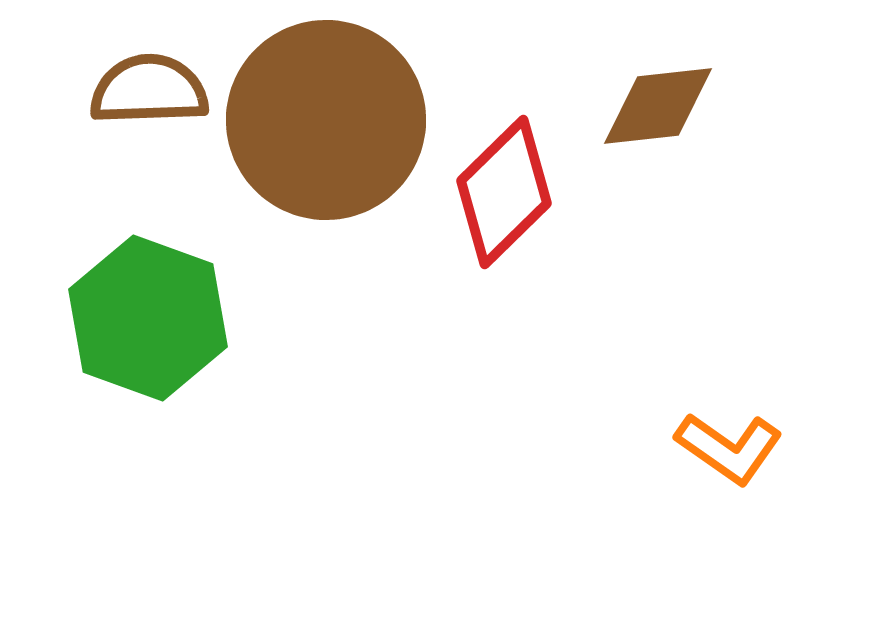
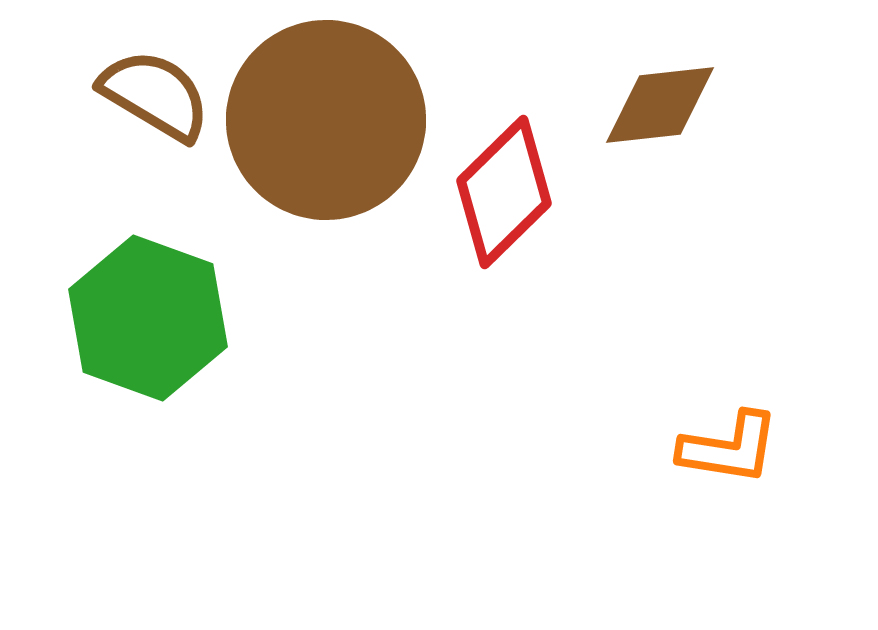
brown semicircle: moved 6 px right, 5 px down; rotated 33 degrees clockwise
brown diamond: moved 2 px right, 1 px up
orange L-shape: rotated 26 degrees counterclockwise
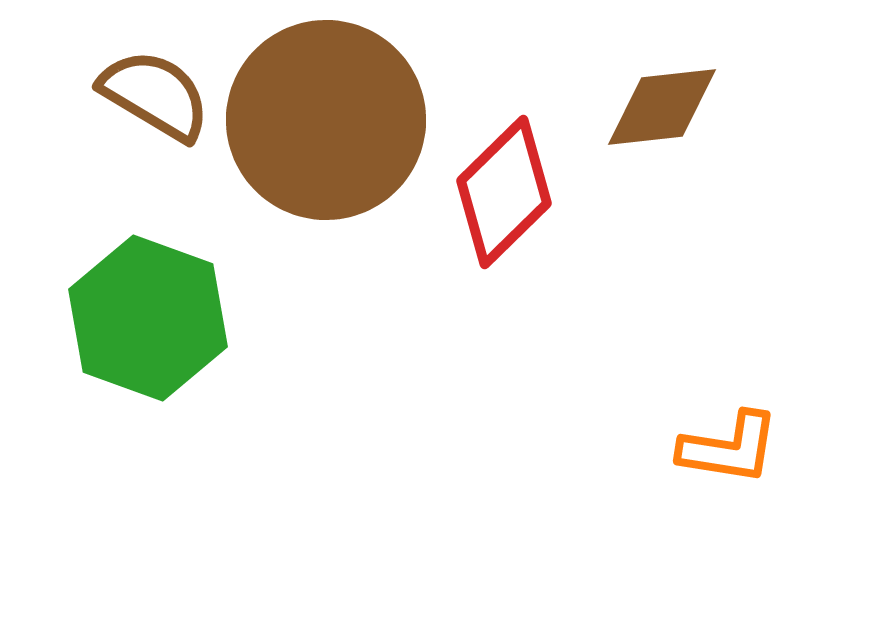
brown diamond: moved 2 px right, 2 px down
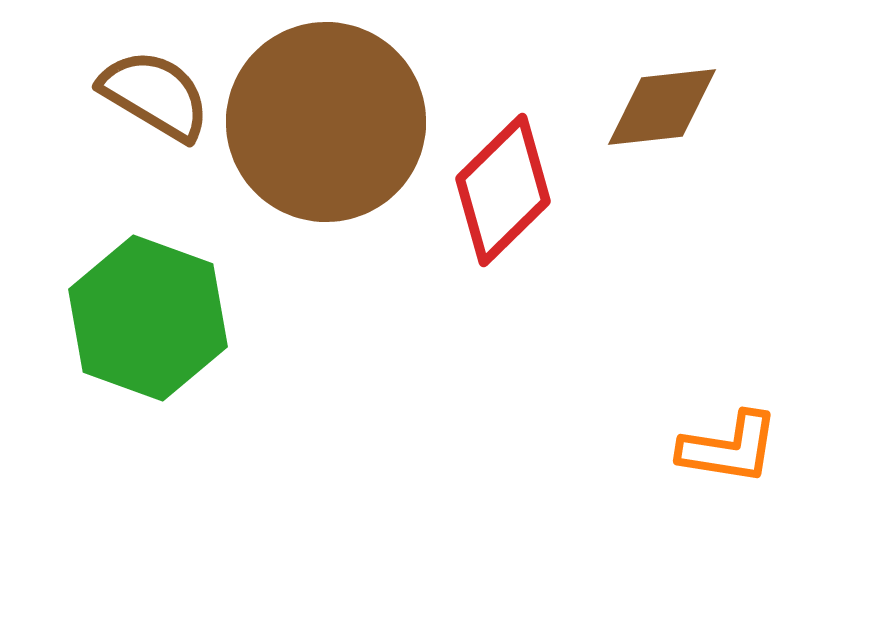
brown circle: moved 2 px down
red diamond: moved 1 px left, 2 px up
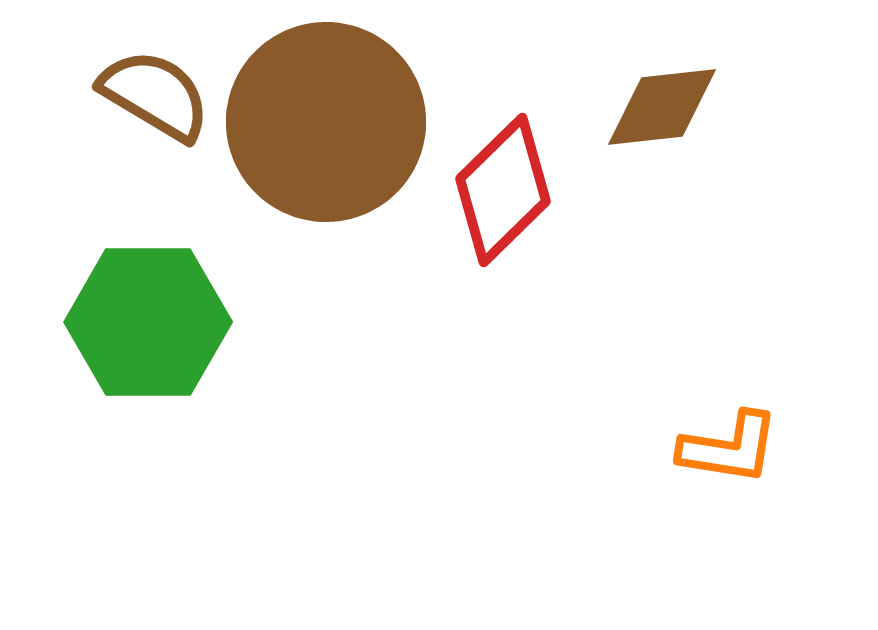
green hexagon: moved 4 px down; rotated 20 degrees counterclockwise
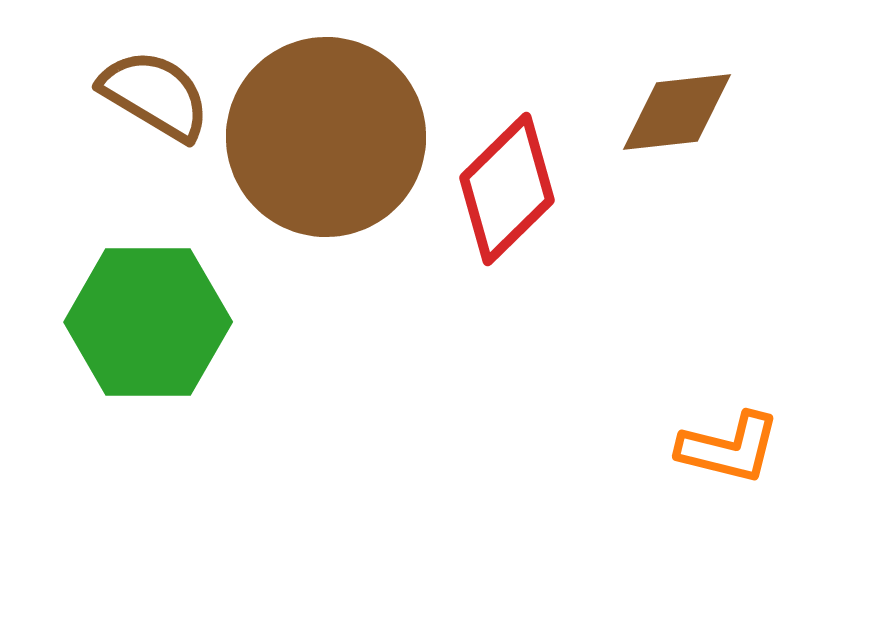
brown diamond: moved 15 px right, 5 px down
brown circle: moved 15 px down
red diamond: moved 4 px right, 1 px up
orange L-shape: rotated 5 degrees clockwise
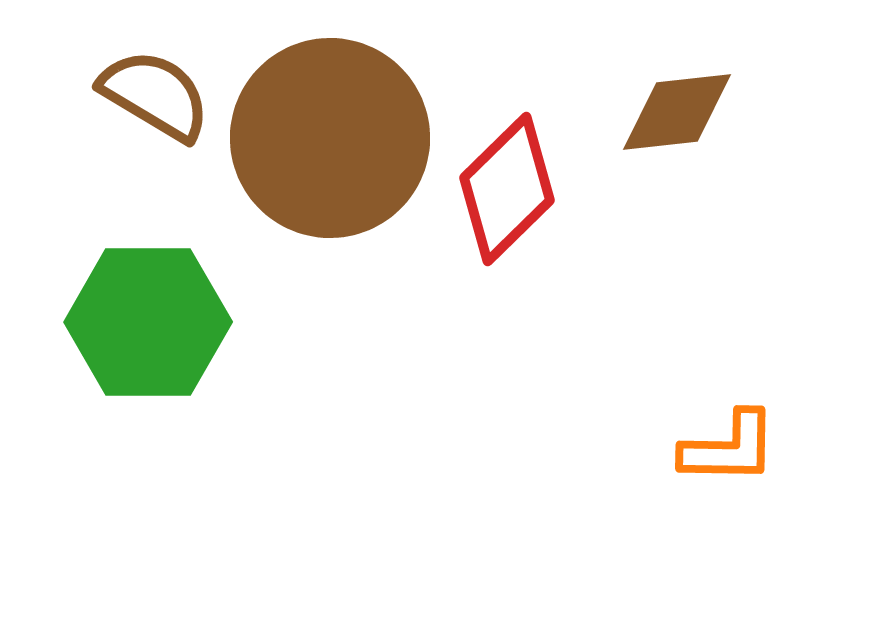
brown circle: moved 4 px right, 1 px down
orange L-shape: rotated 13 degrees counterclockwise
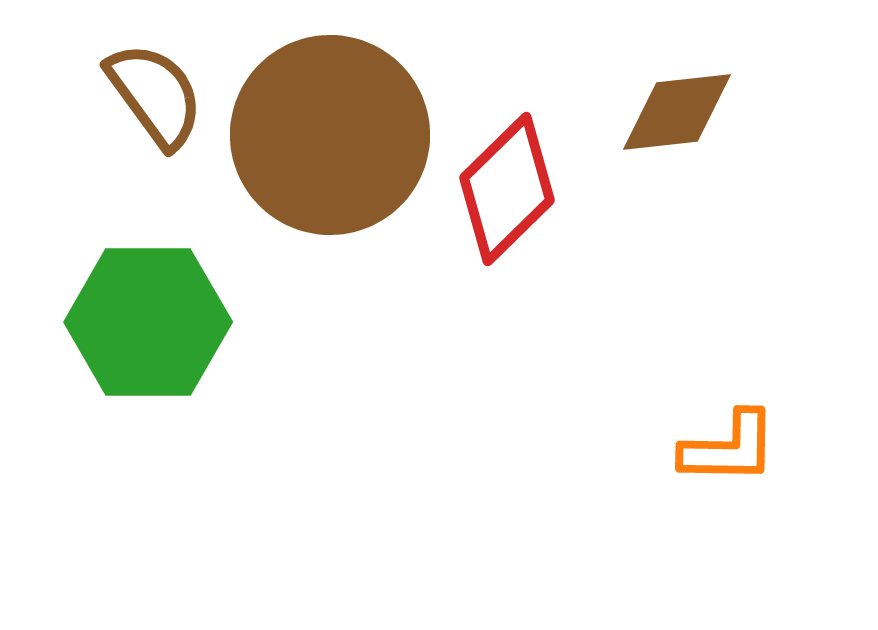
brown semicircle: rotated 23 degrees clockwise
brown circle: moved 3 px up
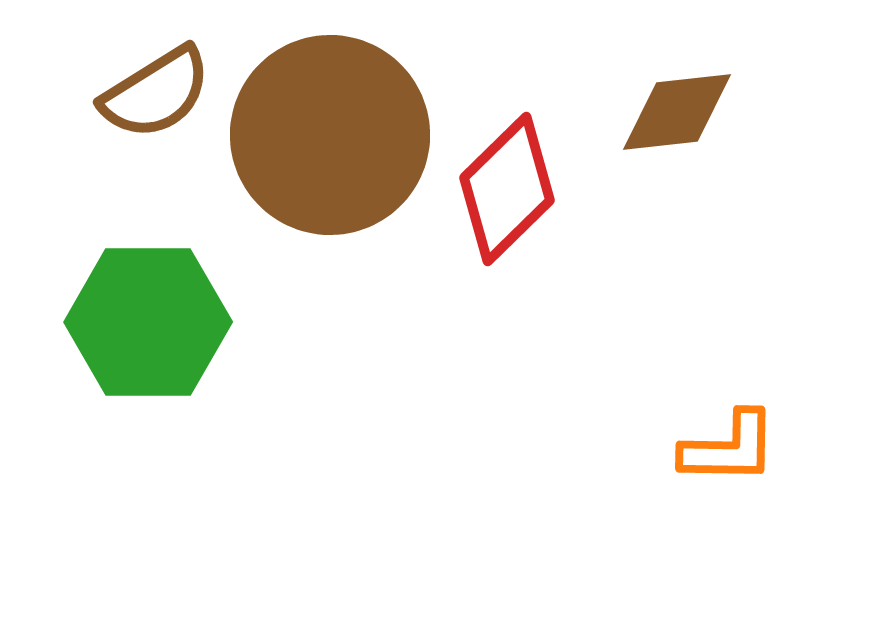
brown semicircle: moved 1 px right, 2 px up; rotated 94 degrees clockwise
